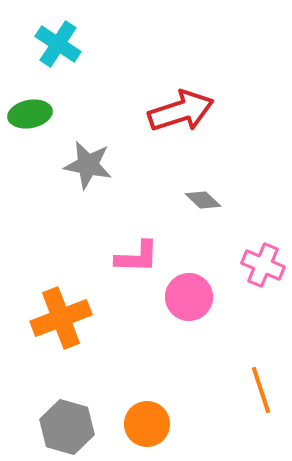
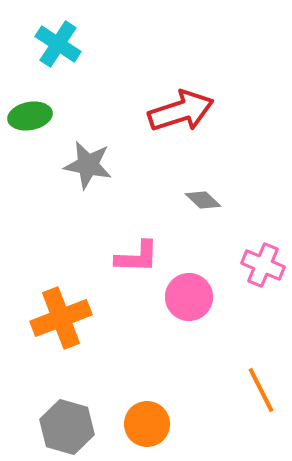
green ellipse: moved 2 px down
orange line: rotated 9 degrees counterclockwise
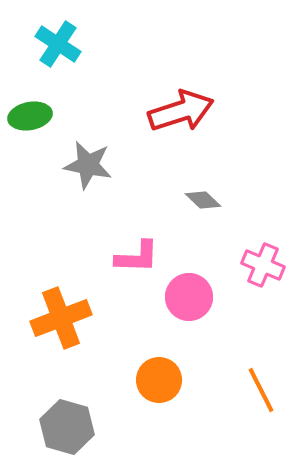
orange circle: moved 12 px right, 44 px up
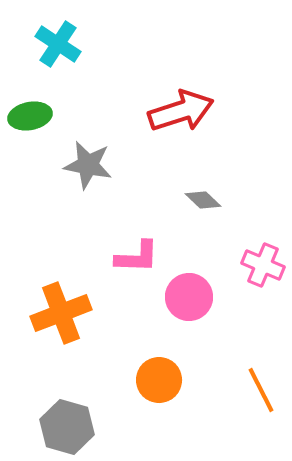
orange cross: moved 5 px up
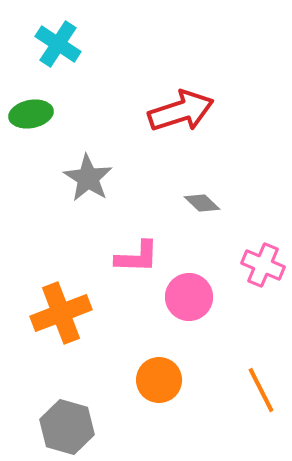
green ellipse: moved 1 px right, 2 px up
gray star: moved 13 px down; rotated 21 degrees clockwise
gray diamond: moved 1 px left, 3 px down
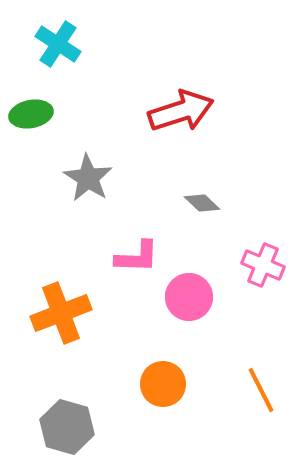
orange circle: moved 4 px right, 4 px down
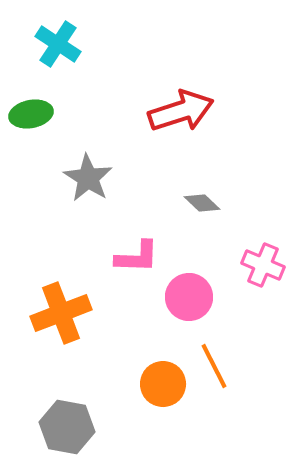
orange line: moved 47 px left, 24 px up
gray hexagon: rotated 6 degrees counterclockwise
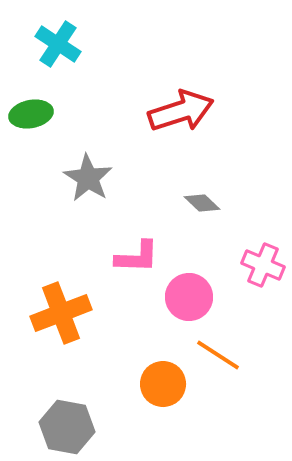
orange line: moved 4 px right, 11 px up; rotated 30 degrees counterclockwise
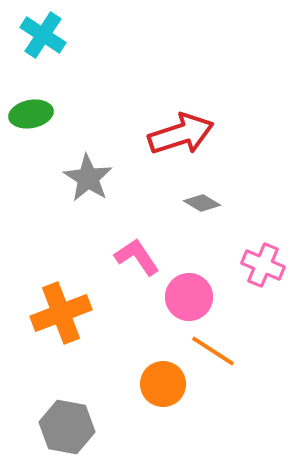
cyan cross: moved 15 px left, 9 px up
red arrow: moved 23 px down
gray diamond: rotated 12 degrees counterclockwise
pink L-shape: rotated 126 degrees counterclockwise
orange line: moved 5 px left, 4 px up
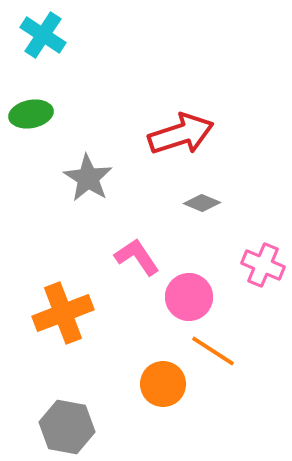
gray diamond: rotated 9 degrees counterclockwise
orange cross: moved 2 px right
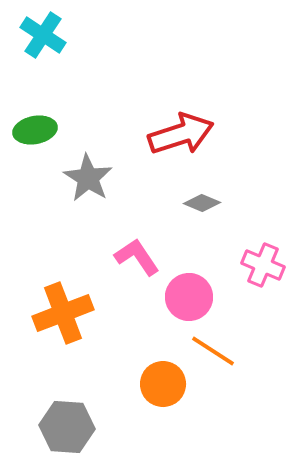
green ellipse: moved 4 px right, 16 px down
gray hexagon: rotated 6 degrees counterclockwise
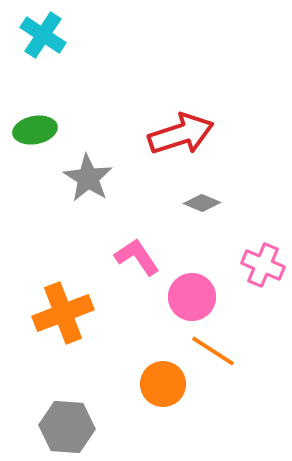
pink circle: moved 3 px right
